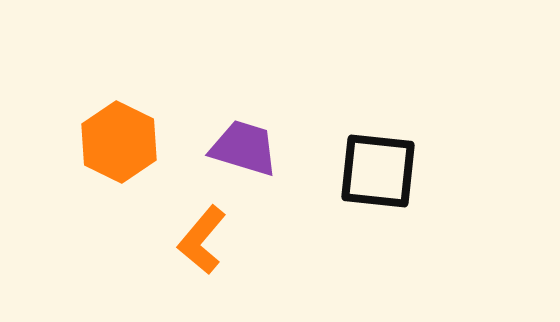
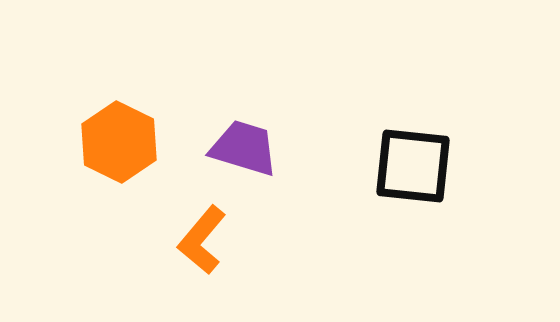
black square: moved 35 px right, 5 px up
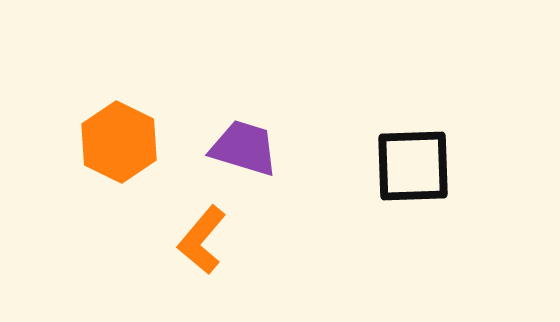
black square: rotated 8 degrees counterclockwise
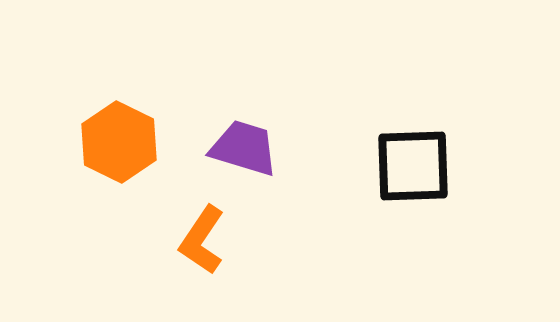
orange L-shape: rotated 6 degrees counterclockwise
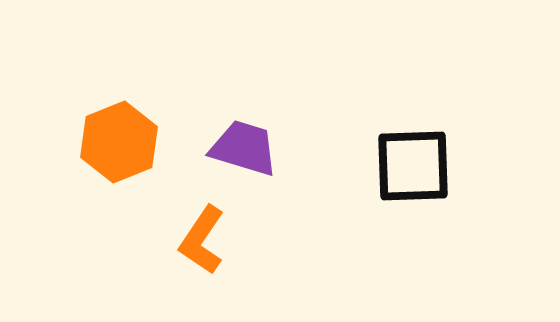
orange hexagon: rotated 12 degrees clockwise
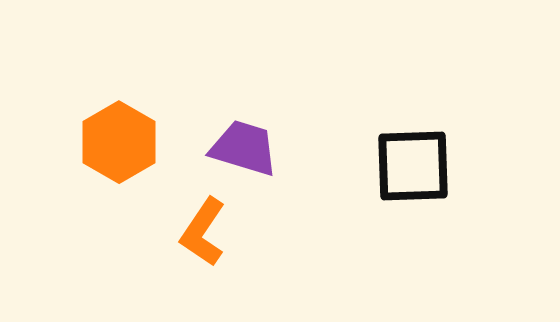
orange hexagon: rotated 8 degrees counterclockwise
orange L-shape: moved 1 px right, 8 px up
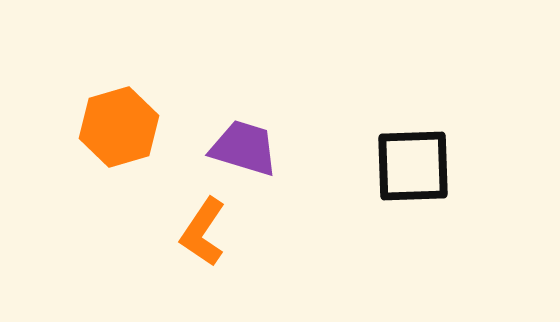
orange hexagon: moved 15 px up; rotated 14 degrees clockwise
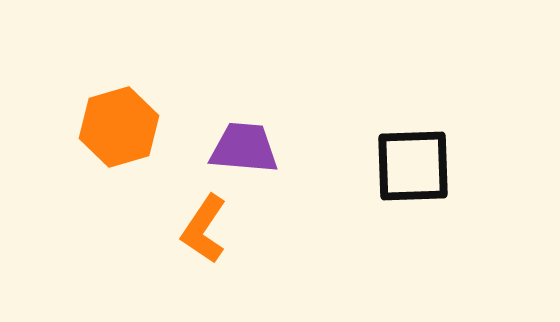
purple trapezoid: rotated 12 degrees counterclockwise
orange L-shape: moved 1 px right, 3 px up
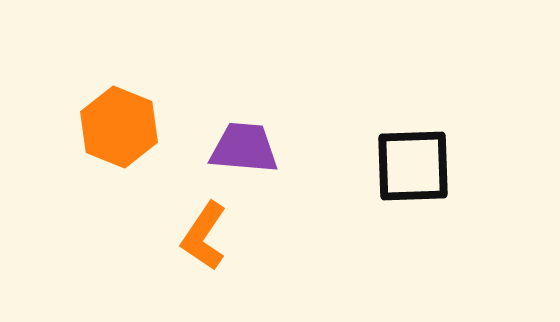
orange hexagon: rotated 22 degrees counterclockwise
orange L-shape: moved 7 px down
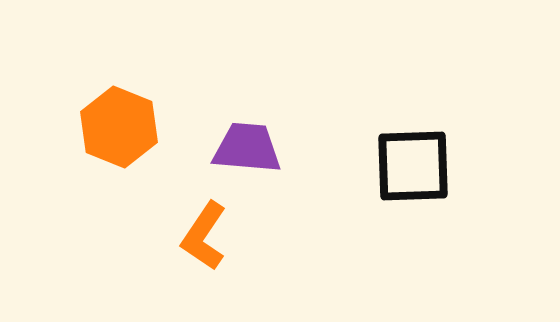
purple trapezoid: moved 3 px right
